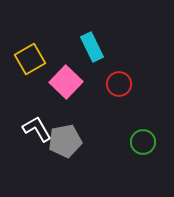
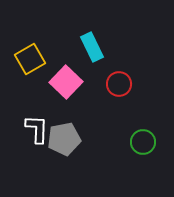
white L-shape: rotated 32 degrees clockwise
gray pentagon: moved 1 px left, 2 px up
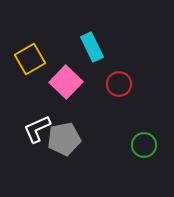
white L-shape: rotated 116 degrees counterclockwise
green circle: moved 1 px right, 3 px down
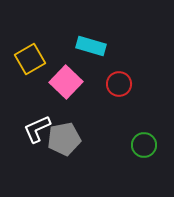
cyan rectangle: moved 1 px left, 1 px up; rotated 48 degrees counterclockwise
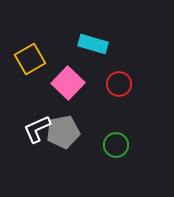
cyan rectangle: moved 2 px right, 2 px up
pink square: moved 2 px right, 1 px down
gray pentagon: moved 1 px left, 7 px up
green circle: moved 28 px left
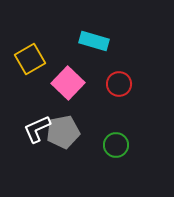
cyan rectangle: moved 1 px right, 3 px up
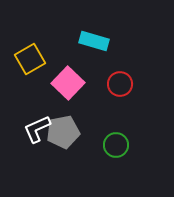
red circle: moved 1 px right
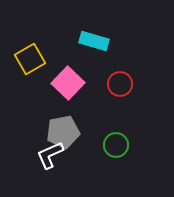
white L-shape: moved 13 px right, 26 px down
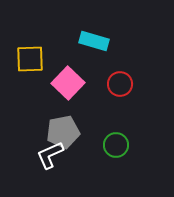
yellow square: rotated 28 degrees clockwise
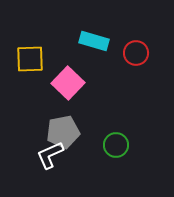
red circle: moved 16 px right, 31 px up
